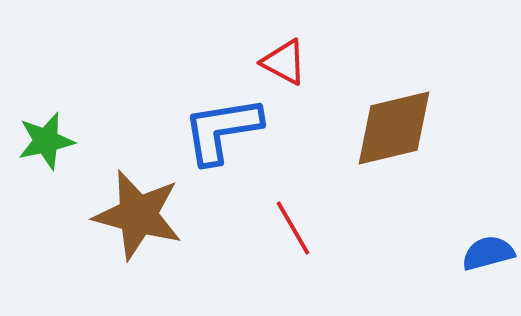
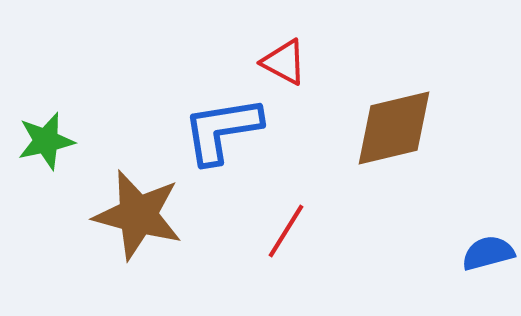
red line: moved 7 px left, 3 px down; rotated 62 degrees clockwise
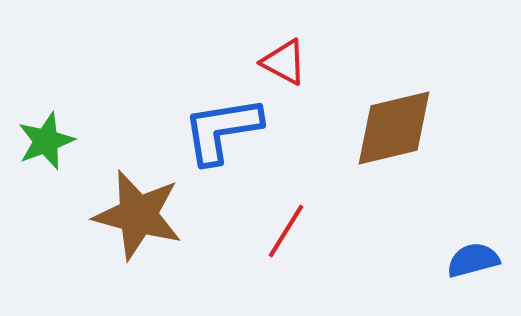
green star: rotated 8 degrees counterclockwise
blue semicircle: moved 15 px left, 7 px down
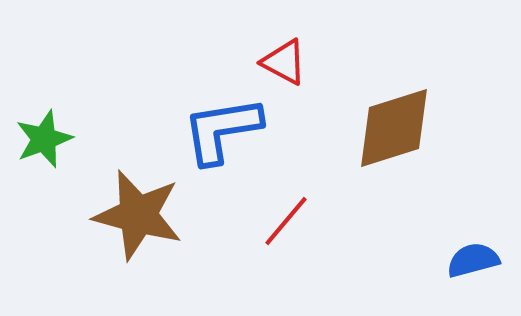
brown diamond: rotated 4 degrees counterclockwise
green star: moved 2 px left, 2 px up
red line: moved 10 px up; rotated 8 degrees clockwise
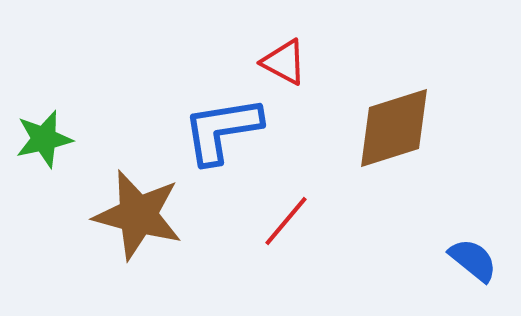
green star: rotated 8 degrees clockwise
blue semicircle: rotated 54 degrees clockwise
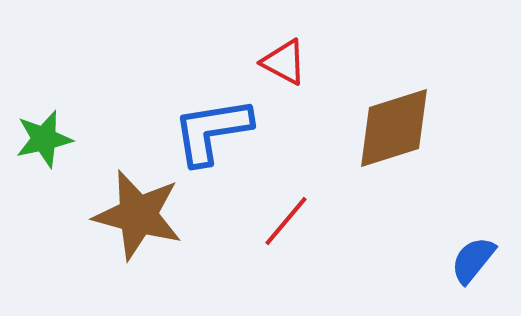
blue L-shape: moved 10 px left, 1 px down
blue semicircle: rotated 90 degrees counterclockwise
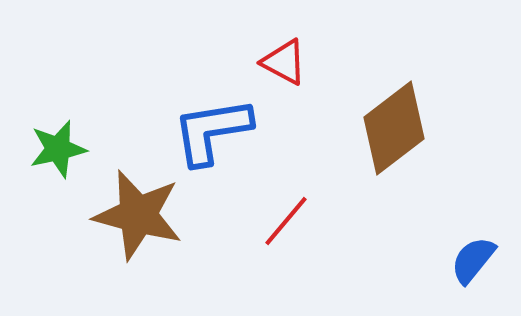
brown diamond: rotated 20 degrees counterclockwise
green star: moved 14 px right, 10 px down
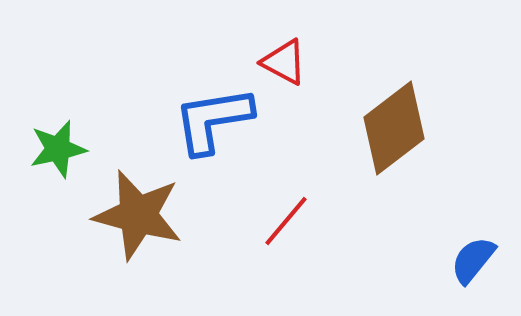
blue L-shape: moved 1 px right, 11 px up
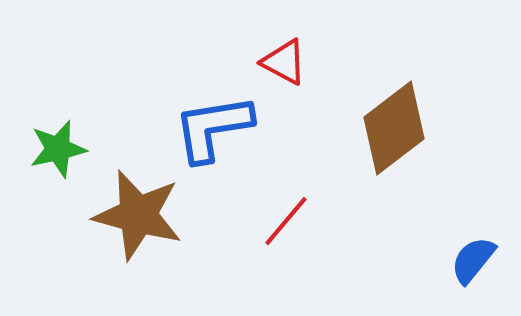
blue L-shape: moved 8 px down
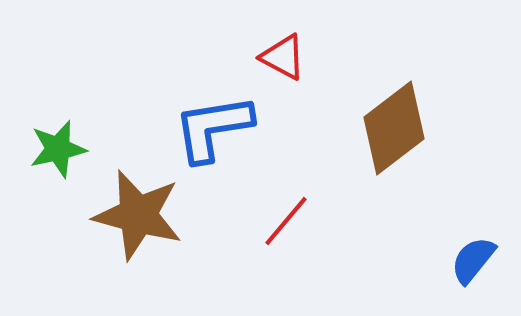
red triangle: moved 1 px left, 5 px up
